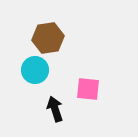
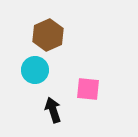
brown hexagon: moved 3 px up; rotated 16 degrees counterclockwise
black arrow: moved 2 px left, 1 px down
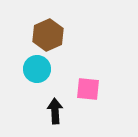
cyan circle: moved 2 px right, 1 px up
black arrow: moved 2 px right, 1 px down; rotated 15 degrees clockwise
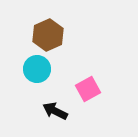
pink square: rotated 35 degrees counterclockwise
black arrow: rotated 60 degrees counterclockwise
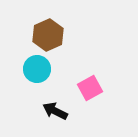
pink square: moved 2 px right, 1 px up
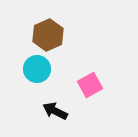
pink square: moved 3 px up
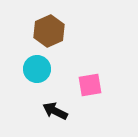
brown hexagon: moved 1 px right, 4 px up
pink square: rotated 20 degrees clockwise
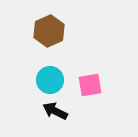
cyan circle: moved 13 px right, 11 px down
